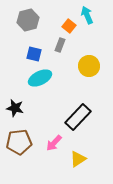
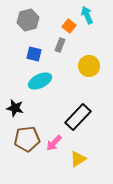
cyan ellipse: moved 3 px down
brown pentagon: moved 8 px right, 3 px up
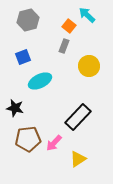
cyan arrow: rotated 24 degrees counterclockwise
gray rectangle: moved 4 px right, 1 px down
blue square: moved 11 px left, 3 px down; rotated 35 degrees counterclockwise
brown pentagon: moved 1 px right
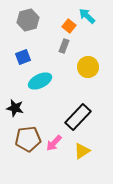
cyan arrow: moved 1 px down
yellow circle: moved 1 px left, 1 px down
yellow triangle: moved 4 px right, 8 px up
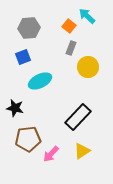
gray hexagon: moved 1 px right, 8 px down; rotated 10 degrees clockwise
gray rectangle: moved 7 px right, 2 px down
pink arrow: moved 3 px left, 11 px down
